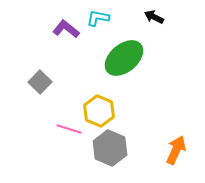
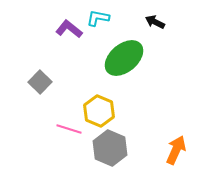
black arrow: moved 1 px right, 5 px down
purple L-shape: moved 3 px right
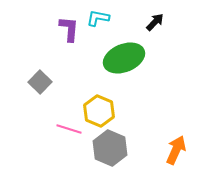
black arrow: rotated 108 degrees clockwise
purple L-shape: rotated 56 degrees clockwise
green ellipse: rotated 18 degrees clockwise
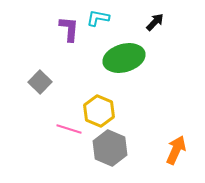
green ellipse: rotated 6 degrees clockwise
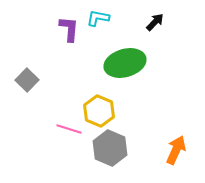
green ellipse: moved 1 px right, 5 px down
gray square: moved 13 px left, 2 px up
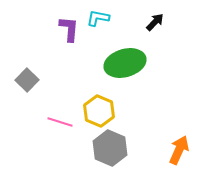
pink line: moved 9 px left, 7 px up
orange arrow: moved 3 px right
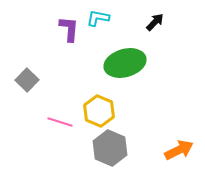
orange arrow: rotated 40 degrees clockwise
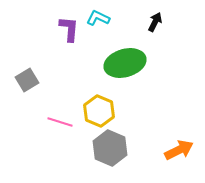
cyan L-shape: rotated 15 degrees clockwise
black arrow: rotated 18 degrees counterclockwise
gray square: rotated 15 degrees clockwise
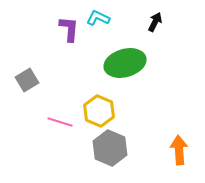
orange arrow: rotated 68 degrees counterclockwise
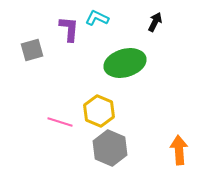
cyan L-shape: moved 1 px left
gray square: moved 5 px right, 30 px up; rotated 15 degrees clockwise
